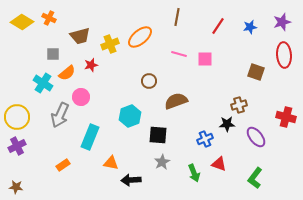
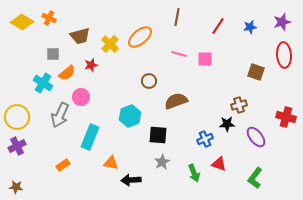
yellow cross: rotated 24 degrees counterclockwise
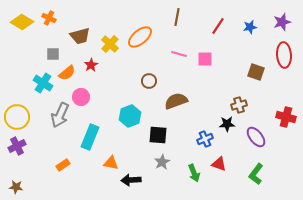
red star: rotated 16 degrees counterclockwise
green L-shape: moved 1 px right, 4 px up
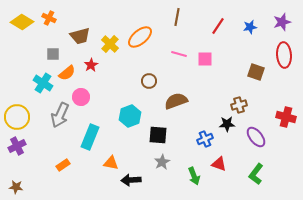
green arrow: moved 3 px down
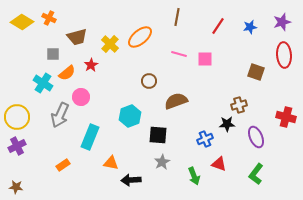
brown trapezoid: moved 3 px left, 1 px down
purple ellipse: rotated 15 degrees clockwise
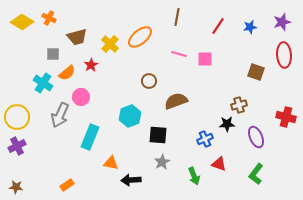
orange rectangle: moved 4 px right, 20 px down
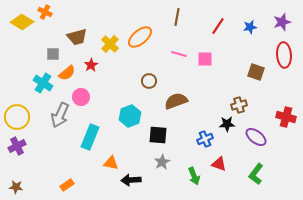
orange cross: moved 4 px left, 6 px up
purple ellipse: rotated 30 degrees counterclockwise
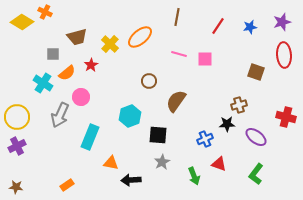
brown semicircle: rotated 35 degrees counterclockwise
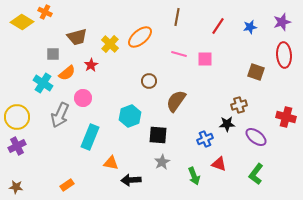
pink circle: moved 2 px right, 1 px down
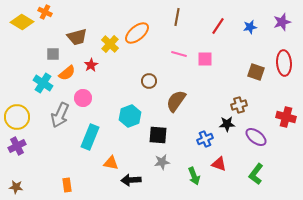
orange ellipse: moved 3 px left, 4 px up
red ellipse: moved 8 px down
gray star: rotated 21 degrees clockwise
orange rectangle: rotated 64 degrees counterclockwise
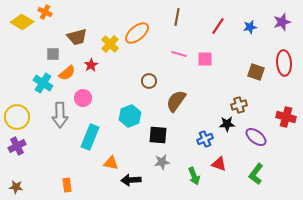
gray arrow: rotated 25 degrees counterclockwise
